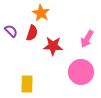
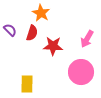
purple semicircle: moved 1 px left, 1 px up
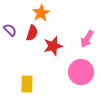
orange star: rotated 12 degrees clockwise
red star: rotated 18 degrees counterclockwise
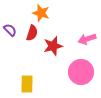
orange star: rotated 24 degrees counterclockwise
pink arrow: rotated 42 degrees clockwise
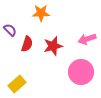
orange star: rotated 18 degrees counterclockwise
red semicircle: moved 5 px left, 11 px down
yellow rectangle: moved 10 px left; rotated 48 degrees clockwise
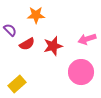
orange star: moved 5 px left, 2 px down
red semicircle: rotated 42 degrees clockwise
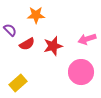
yellow rectangle: moved 1 px right, 1 px up
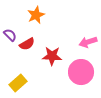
orange star: rotated 24 degrees counterclockwise
purple semicircle: moved 5 px down
pink arrow: moved 1 px right, 3 px down
red star: moved 1 px left, 10 px down; rotated 18 degrees clockwise
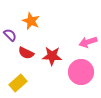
orange star: moved 5 px left, 6 px down; rotated 24 degrees counterclockwise
red semicircle: moved 1 px left, 9 px down; rotated 56 degrees clockwise
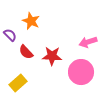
red semicircle: moved 1 px up; rotated 21 degrees clockwise
